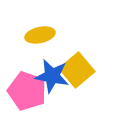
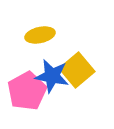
pink pentagon: rotated 24 degrees clockwise
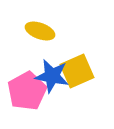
yellow ellipse: moved 4 px up; rotated 32 degrees clockwise
yellow square: moved 1 px down; rotated 16 degrees clockwise
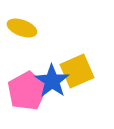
yellow ellipse: moved 18 px left, 3 px up
blue star: moved 5 px down; rotated 24 degrees clockwise
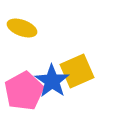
pink pentagon: moved 3 px left
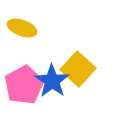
yellow square: moved 1 px right, 2 px up; rotated 24 degrees counterclockwise
pink pentagon: moved 6 px up
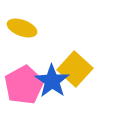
yellow square: moved 3 px left
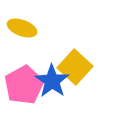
yellow square: moved 2 px up
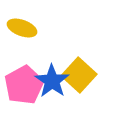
yellow square: moved 4 px right, 8 px down
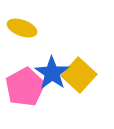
blue star: moved 8 px up
pink pentagon: moved 1 px right, 2 px down
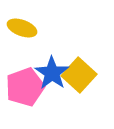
pink pentagon: rotated 9 degrees clockwise
